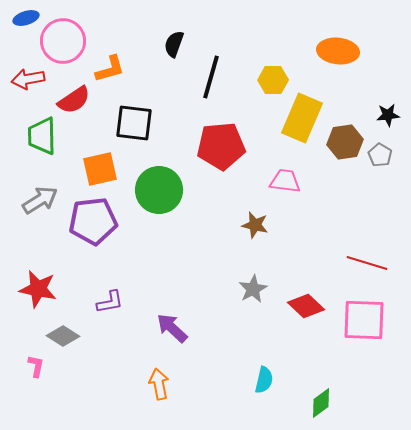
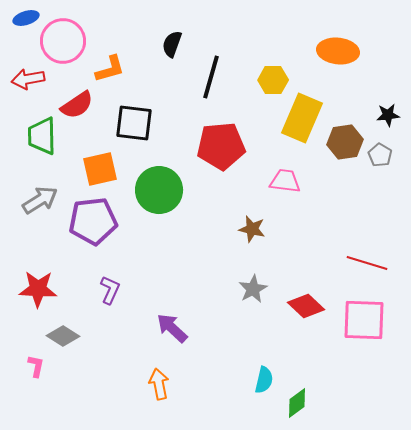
black semicircle: moved 2 px left
red semicircle: moved 3 px right, 5 px down
brown star: moved 3 px left, 4 px down
red star: rotated 9 degrees counterclockwise
purple L-shape: moved 12 px up; rotated 56 degrees counterclockwise
green diamond: moved 24 px left
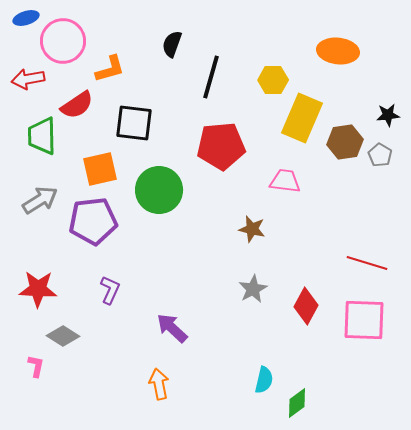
red diamond: rotated 75 degrees clockwise
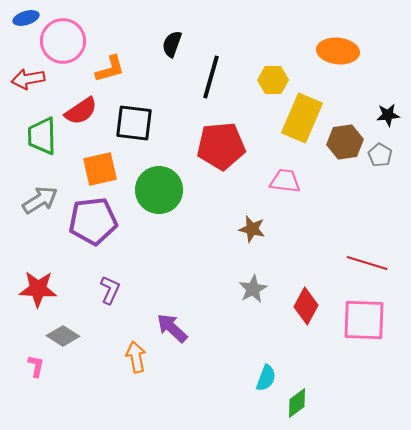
red semicircle: moved 4 px right, 6 px down
cyan semicircle: moved 2 px right, 2 px up; rotated 8 degrees clockwise
orange arrow: moved 23 px left, 27 px up
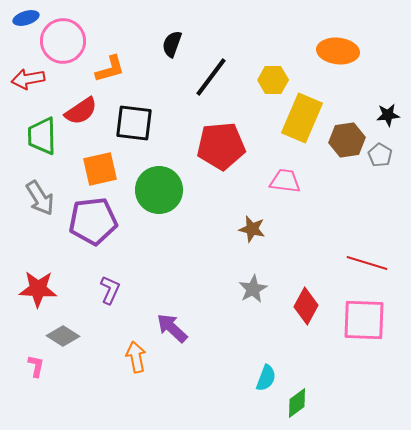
black line: rotated 21 degrees clockwise
brown hexagon: moved 2 px right, 2 px up
gray arrow: moved 2 px up; rotated 90 degrees clockwise
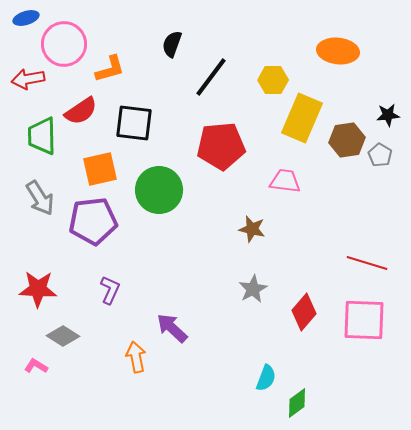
pink circle: moved 1 px right, 3 px down
red diamond: moved 2 px left, 6 px down; rotated 12 degrees clockwise
pink L-shape: rotated 70 degrees counterclockwise
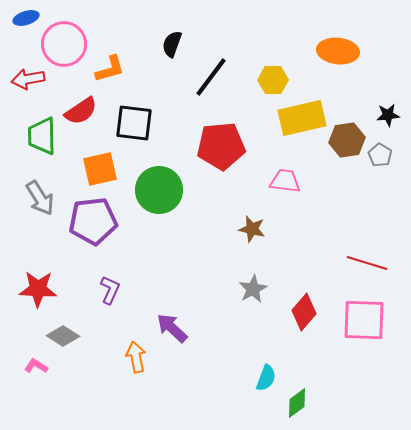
yellow rectangle: rotated 54 degrees clockwise
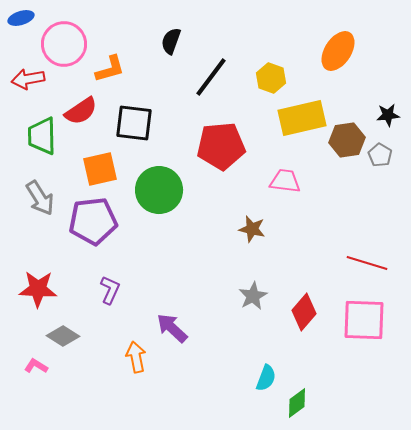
blue ellipse: moved 5 px left
black semicircle: moved 1 px left, 3 px up
orange ellipse: rotated 63 degrees counterclockwise
yellow hexagon: moved 2 px left, 2 px up; rotated 20 degrees clockwise
gray star: moved 7 px down
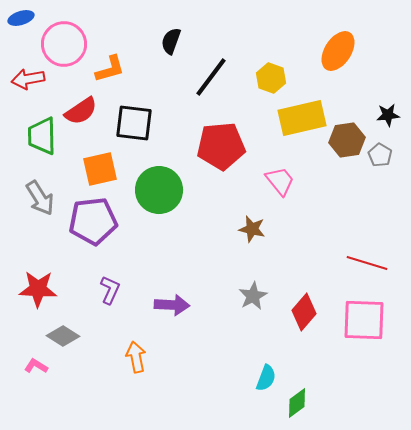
pink trapezoid: moved 5 px left; rotated 44 degrees clockwise
purple arrow: moved 23 px up; rotated 140 degrees clockwise
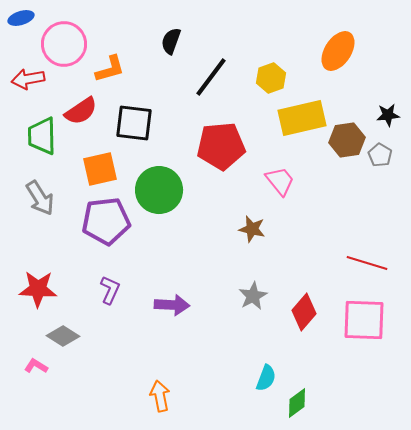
yellow hexagon: rotated 20 degrees clockwise
purple pentagon: moved 13 px right
orange arrow: moved 24 px right, 39 px down
